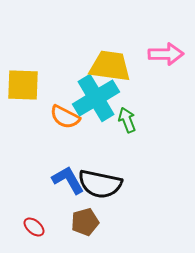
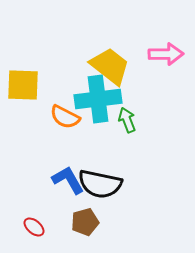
yellow trapezoid: rotated 30 degrees clockwise
cyan cross: moved 2 px right, 1 px down; rotated 24 degrees clockwise
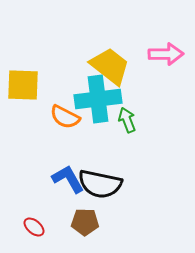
blue L-shape: moved 1 px up
brown pentagon: rotated 16 degrees clockwise
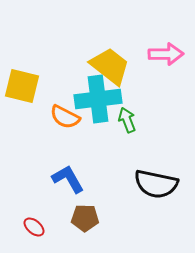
yellow square: moved 1 px left, 1 px down; rotated 12 degrees clockwise
black semicircle: moved 56 px right
brown pentagon: moved 4 px up
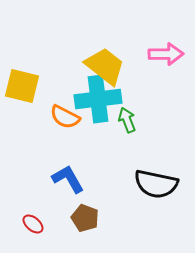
yellow trapezoid: moved 5 px left
brown pentagon: rotated 20 degrees clockwise
red ellipse: moved 1 px left, 3 px up
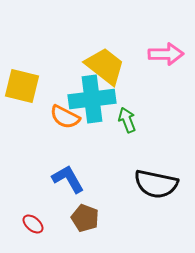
cyan cross: moved 6 px left
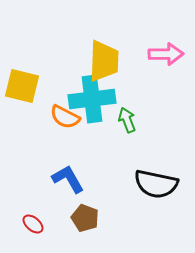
yellow trapezoid: moved 1 px left, 5 px up; rotated 54 degrees clockwise
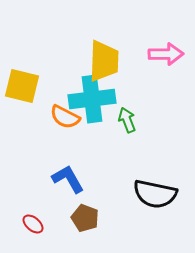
black semicircle: moved 1 px left, 10 px down
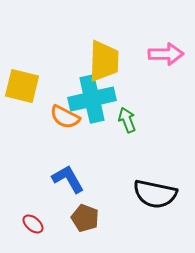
cyan cross: rotated 6 degrees counterclockwise
